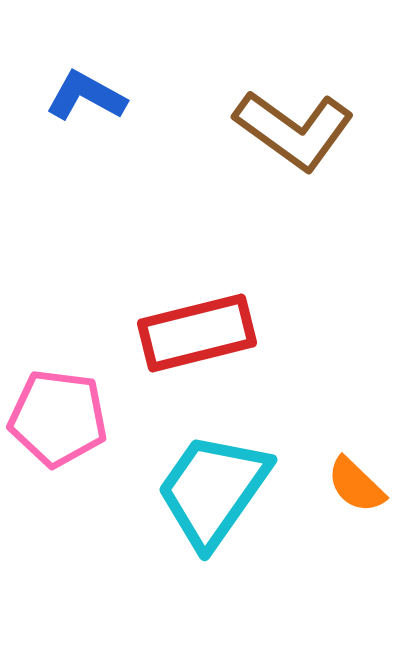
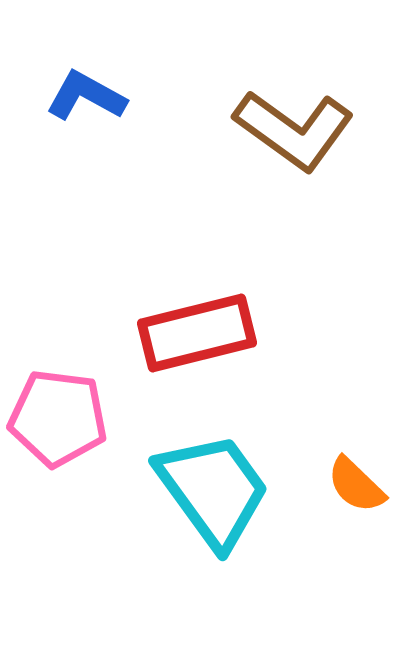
cyan trapezoid: rotated 109 degrees clockwise
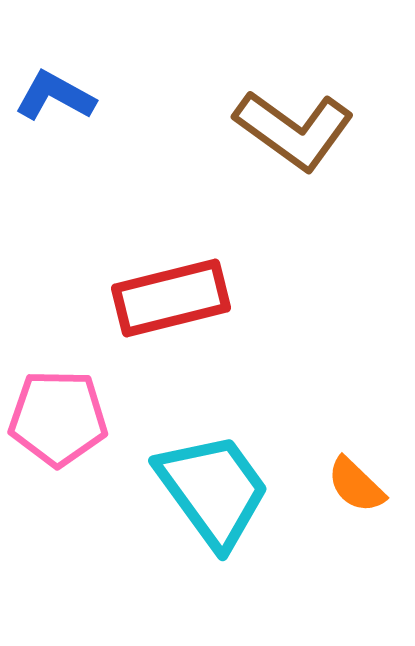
blue L-shape: moved 31 px left
red rectangle: moved 26 px left, 35 px up
pink pentagon: rotated 6 degrees counterclockwise
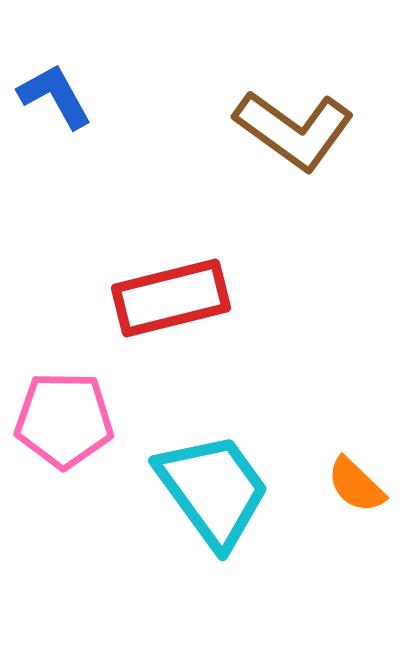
blue L-shape: rotated 32 degrees clockwise
pink pentagon: moved 6 px right, 2 px down
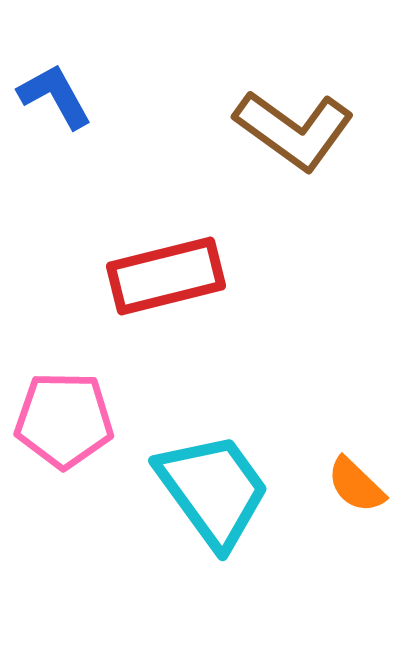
red rectangle: moved 5 px left, 22 px up
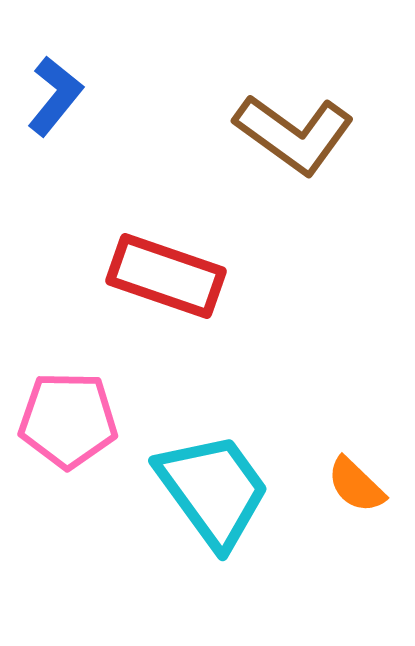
blue L-shape: rotated 68 degrees clockwise
brown L-shape: moved 4 px down
red rectangle: rotated 33 degrees clockwise
pink pentagon: moved 4 px right
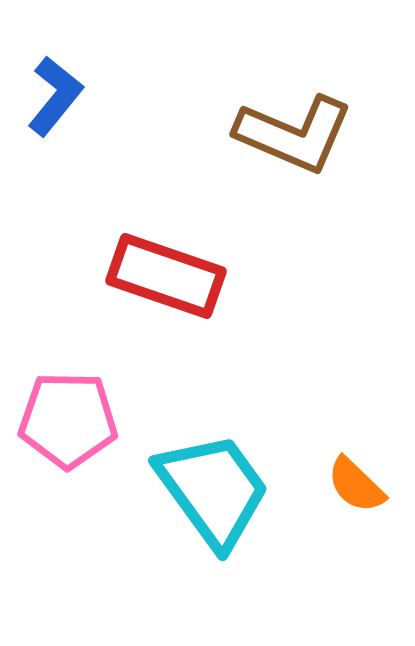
brown L-shape: rotated 13 degrees counterclockwise
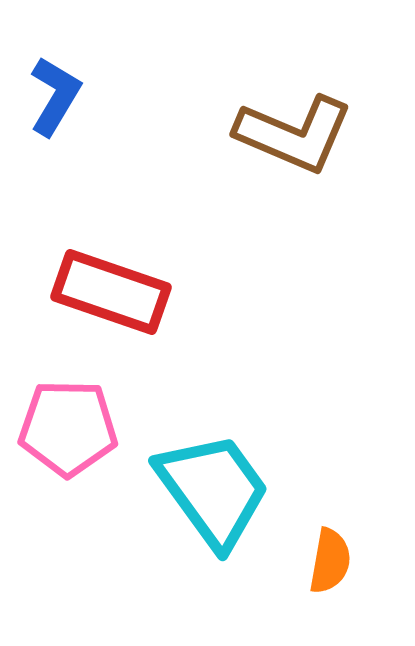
blue L-shape: rotated 8 degrees counterclockwise
red rectangle: moved 55 px left, 16 px down
pink pentagon: moved 8 px down
orange semicircle: moved 26 px left, 76 px down; rotated 124 degrees counterclockwise
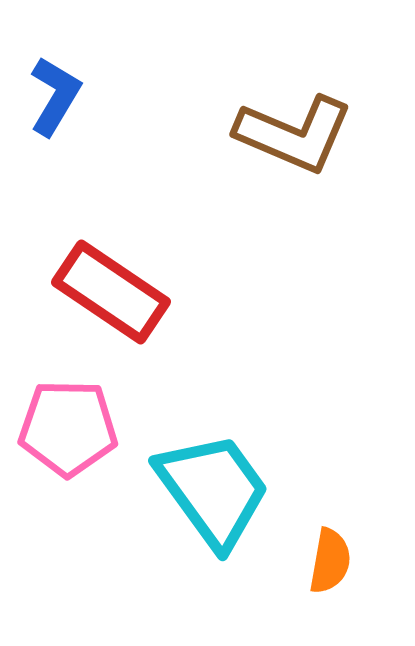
red rectangle: rotated 15 degrees clockwise
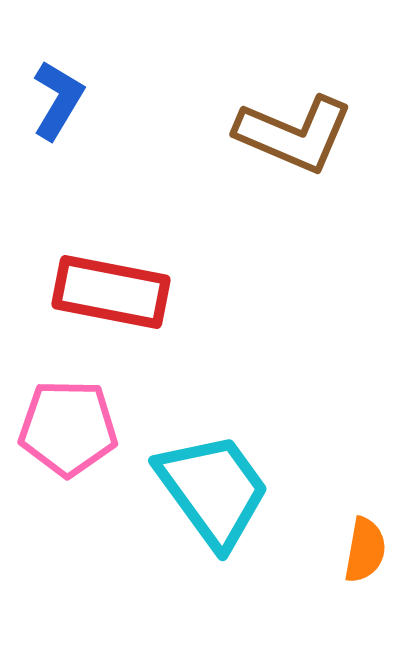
blue L-shape: moved 3 px right, 4 px down
red rectangle: rotated 23 degrees counterclockwise
orange semicircle: moved 35 px right, 11 px up
